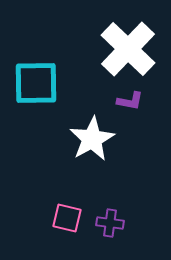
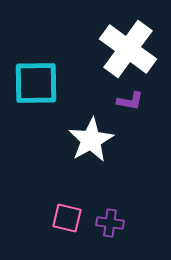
white cross: rotated 8 degrees counterclockwise
white star: moved 1 px left, 1 px down
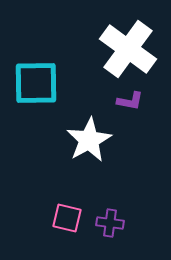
white star: moved 2 px left
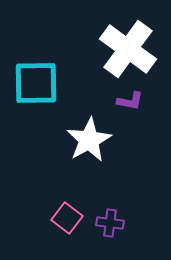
pink square: rotated 24 degrees clockwise
